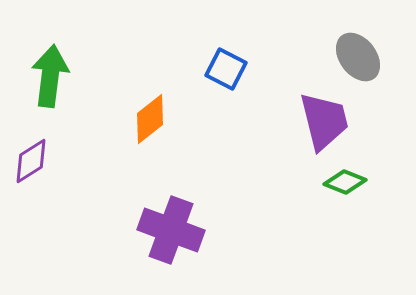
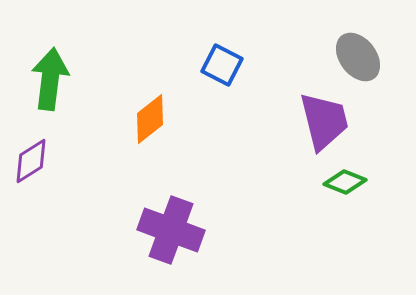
blue square: moved 4 px left, 4 px up
green arrow: moved 3 px down
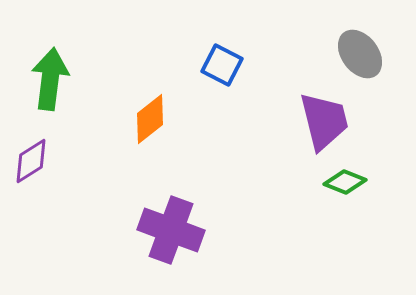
gray ellipse: moved 2 px right, 3 px up
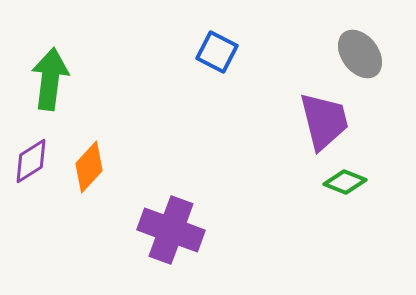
blue square: moved 5 px left, 13 px up
orange diamond: moved 61 px left, 48 px down; rotated 9 degrees counterclockwise
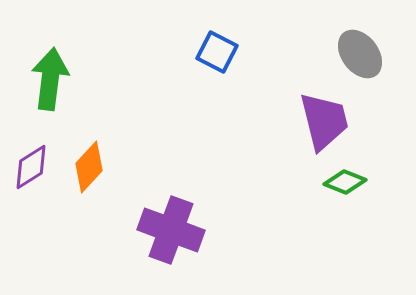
purple diamond: moved 6 px down
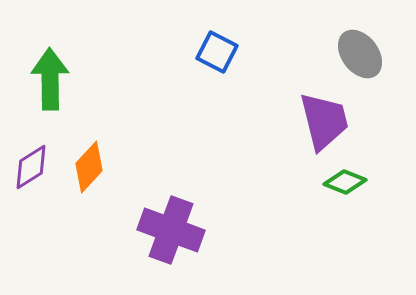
green arrow: rotated 8 degrees counterclockwise
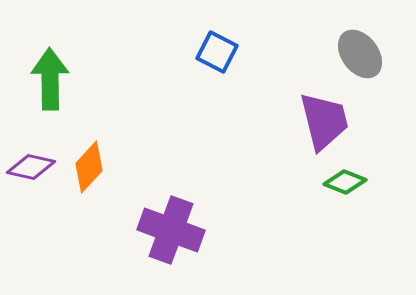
purple diamond: rotated 45 degrees clockwise
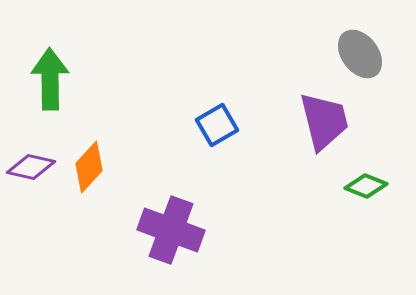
blue square: moved 73 px down; rotated 33 degrees clockwise
green diamond: moved 21 px right, 4 px down
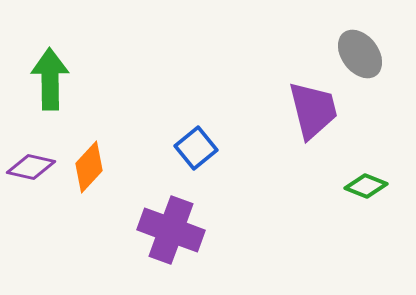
purple trapezoid: moved 11 px left, 11 px up
blue square: moved 21 px left, 23 px down; rotated 9 degrees counterclockwise
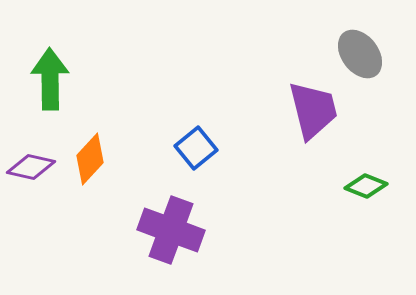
orange diamond: moved 1 px right, 8 px up
